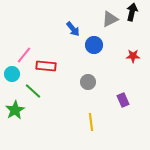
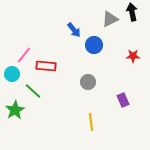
black arrow: rotated 24 degrees counterclockwise
blue arrow: moved 1 px right, 1 px down
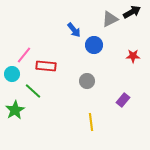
black arrow: rotated 72 degrees clockwise
gray circle: moved 1 px left, 1 px up
purple rectangle: rotated 64 degrees clockwise
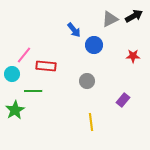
black arrow: moved 2 px right, 4 px down
green line: rotated 42 degrees counterclockwise
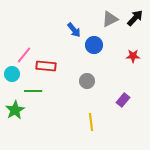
black arrow: moved 1 px right, 2 px down; rotated 18 degrees counterclockwise
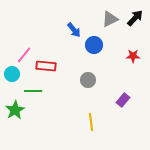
gray circle: moved 1 px right, 1 px up
